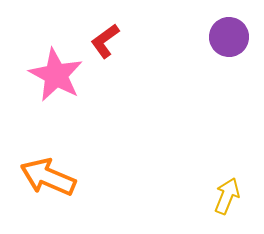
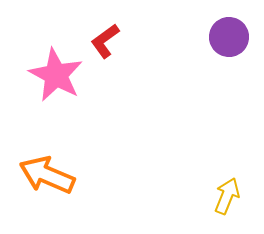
orange arrow: moved 1 px left, 2 px up
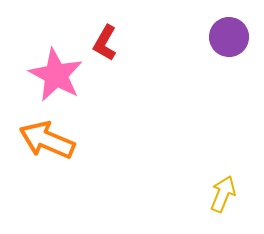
red L-shape: moved 2 px down; rotated 24 degrees counterclockwise
orange arrow: moved 35 px up
yellow arrow: moved 4 px left, 2 px up
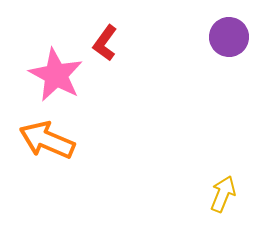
red L-shape: rotated 6 degrees clockwise
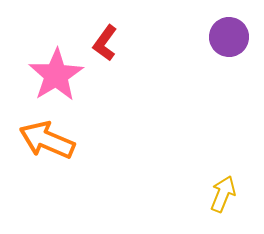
pink star: rotated 12 degrees clockwise
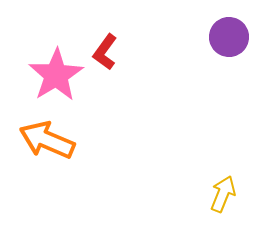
red L-shape: moved 9 px down
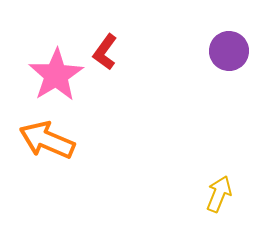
purple circle: moved 14 px down
yellow arrow: moved 4 px left
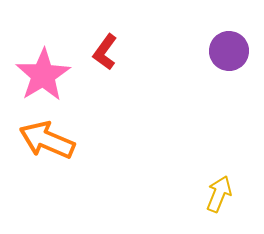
pink star: moved 13 px left
